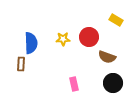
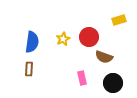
yellow rectangle: moved 3 px right; rotated 48 degrees counterclockwise
yellow star: rotated 24 degrees counterclockwise
blue semicircle: moved 1 px right, 1 px up; rotated 10 degrees clockwise
brown semicircle: moved 3 px left
brown rectangle: moved 8 px right, 5 px down
pink rectangle: moved 8 px right, 6 px up
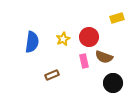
yellow rectangle: moved 2 px left, 2 px up
brown rectangle: moved 23 px right, 6 px down; rotated 64 degrees clockwise
pink rectangle: moved 2 px right, 17 px up
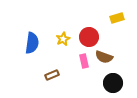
blue semicircle: moved 1 px down
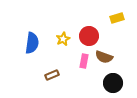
red circle: moved 1 px up
pink rectangle: rotated 24 degrees clockwise
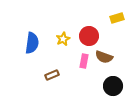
black circle: moved 3 px down
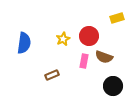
blue semicircle: moved 8 px left
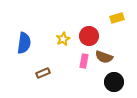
brown rectangle: moved 9 px left, 2 px up
black circle: moved 1 px right, 4 px up
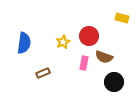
yellow rectangle: moved 5 px right; rotated 32 degrees clockwise
yellow star: moved 3 px down
pink rectangle: moved 2 px down
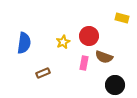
black circle: moved 1 px right, 3 px down
